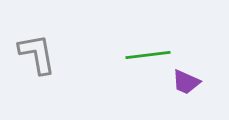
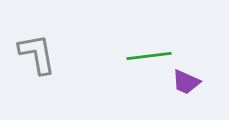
green line: moved 1 px right, 1 px down
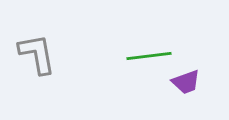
purple trapezoid: rotated 44 degrees counterclockwise
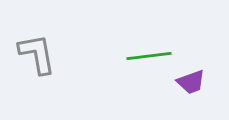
purple trapezoid: moved 5 px right
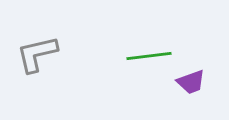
gray L-shape: rotated 93 degrees counterclockwise
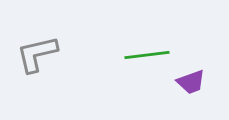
green line: moved 2 px left, 1 px up
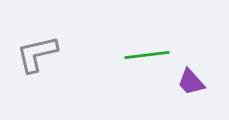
purple trapezoid: rotated 68 degrees clockwise
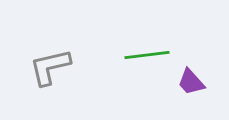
gray L-shape: moved 13 px right, 13 px down
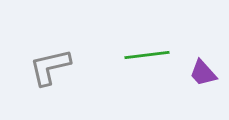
purple trapezoid: moved 12 px right, 9 px up
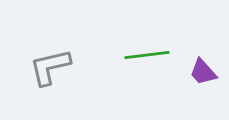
purple trapezoid: moved 1 px up
